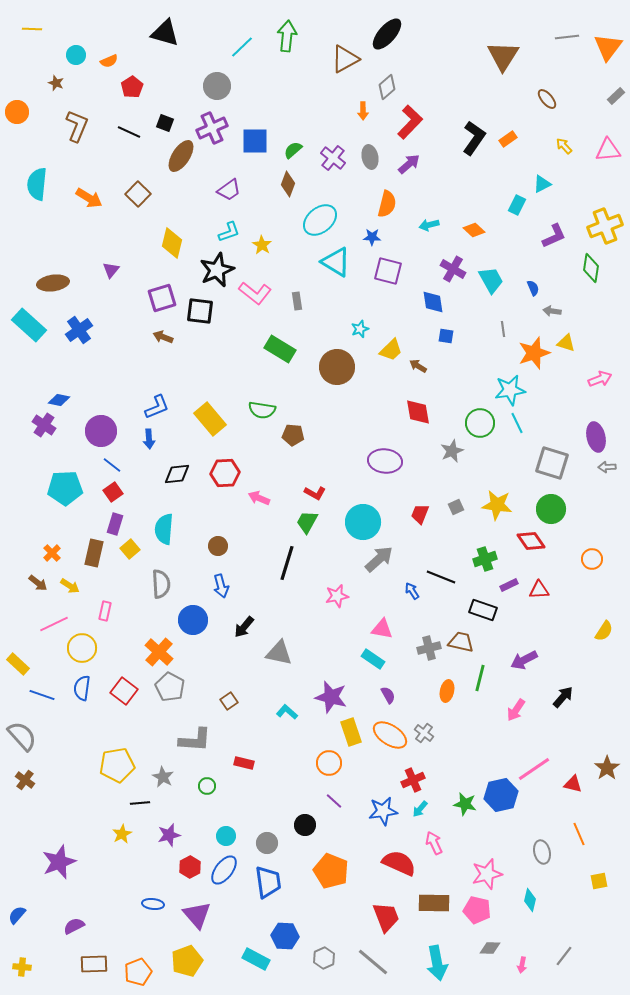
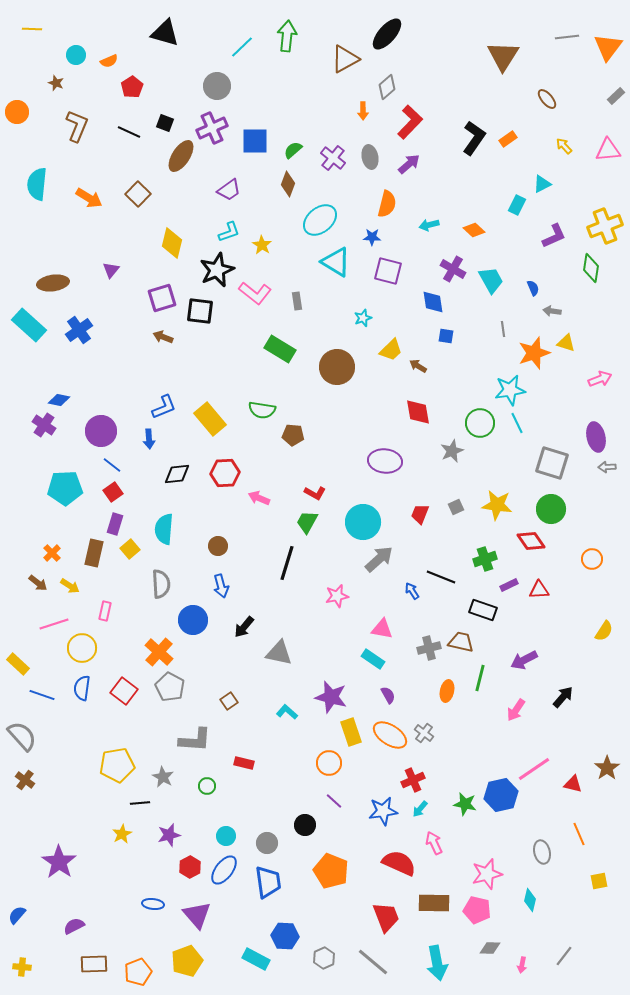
cyan star at (360, 329): moved 3 px right, 11 px up
blue L-shape at (157, 407): moved 7 px right
pink line at (54, 624): rotated 8 degrees clockwise
purple star at (59, 862): rotated 16 degrees counterclockwise
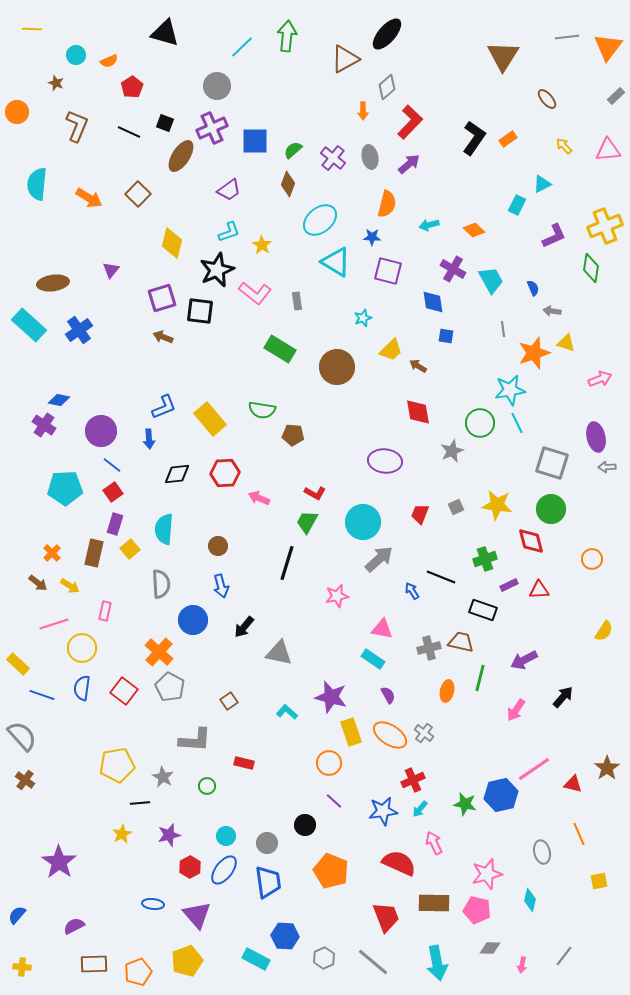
red diamond at (531, 541): rotated 20 degrees clockwise
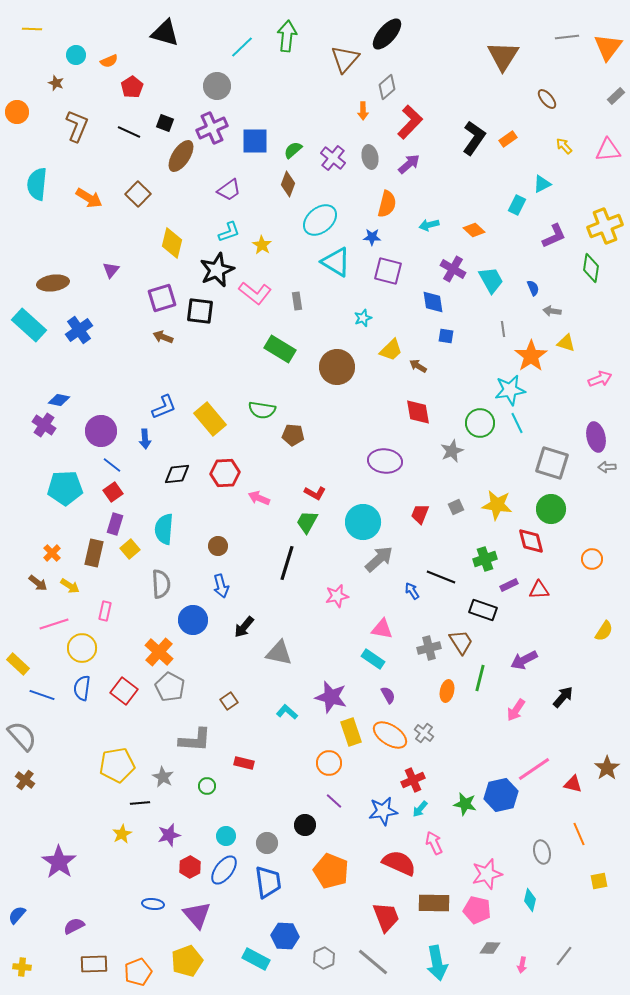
brown triangle at (345, 59): rotated 20 degrees counterclockwise
orange star at (534, 353): moved 3 px left, 3 px down; rotated 16 degrees counterclockwise
blue arrow at (149, 439): moved 4 px left
brown trapezoid at (461, 642): rotated 44 degrees clockwise
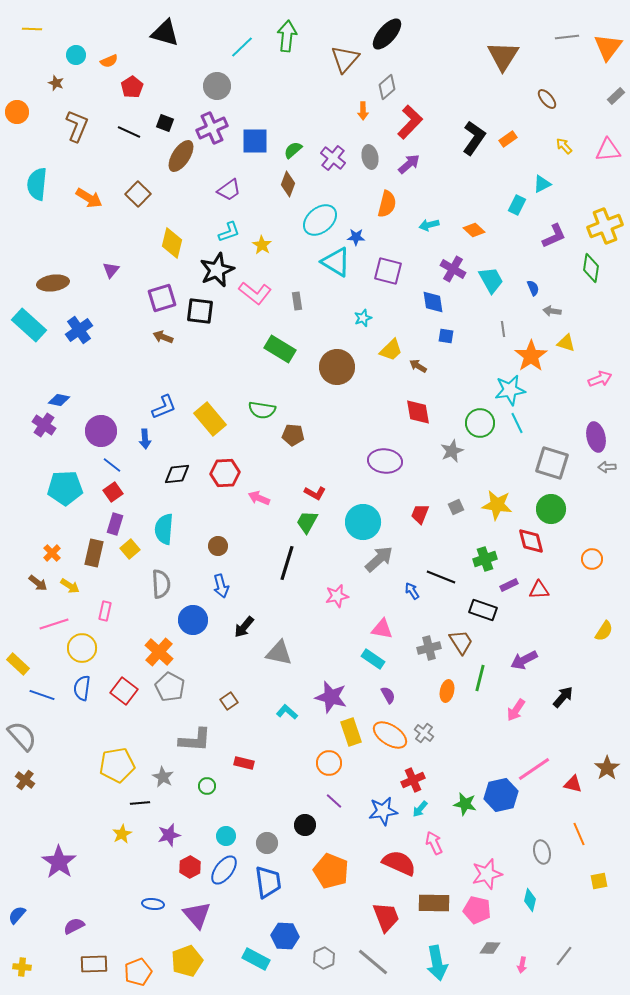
blue star at (372, 237): moved 16 px left
